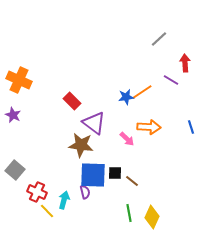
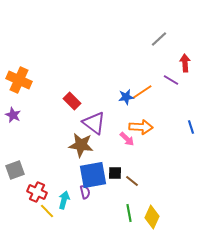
orange arrow: moved 8 px left
gray square: rotated 30 degrees clockwise
blue square: rotated 12 degrees counterclockwise
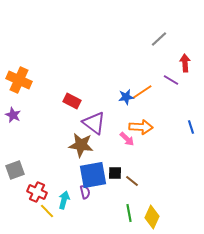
red rectangle: rotated 18 degrees counterclockwise
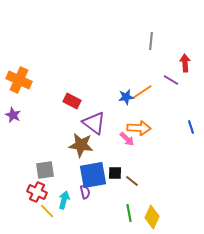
gray line: moved 8 px left, 2 px down; rotated 42 degrees counterclockwise
orange arrow: moved 2 px left, 1 px down
gray square: moved 30 px right; rotated 12 degrees clockwise
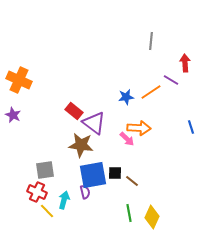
orange line: moved 9 px right
red rectangle: moved 2 px right, 10 px down; rotated 12 degrees clockwise
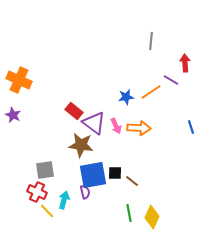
pink arrow: moved 11 px left, 13 px up; rotated 21 degrees clockwise
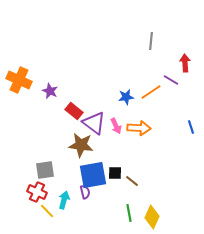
purple star: moved 37 px right, 24 px up
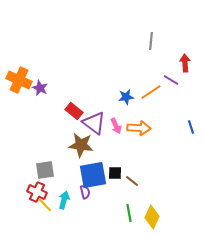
purple star: moved 10 px left, 3 px up
yellow line: moved 2 px left, 6 px up
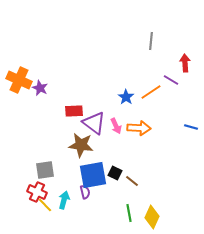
blue star: rotated 28 degrees counterclockwise
red rectangle: rotated 42 degrees counterclockwise
blue line: rotated 56 degrees counterclockwise
black square: rotated 24 degrees clockwise
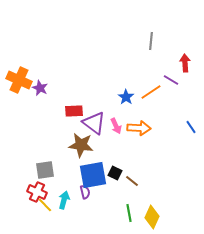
blue line: rotated 40 degrees clockwise
